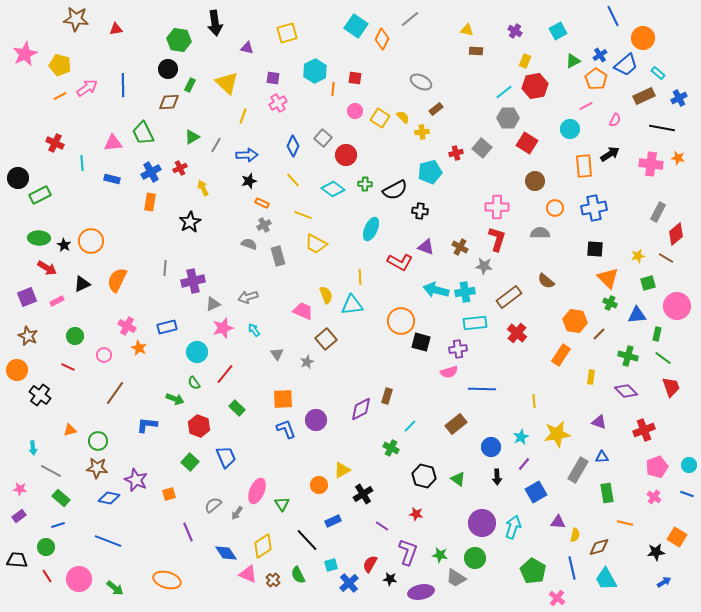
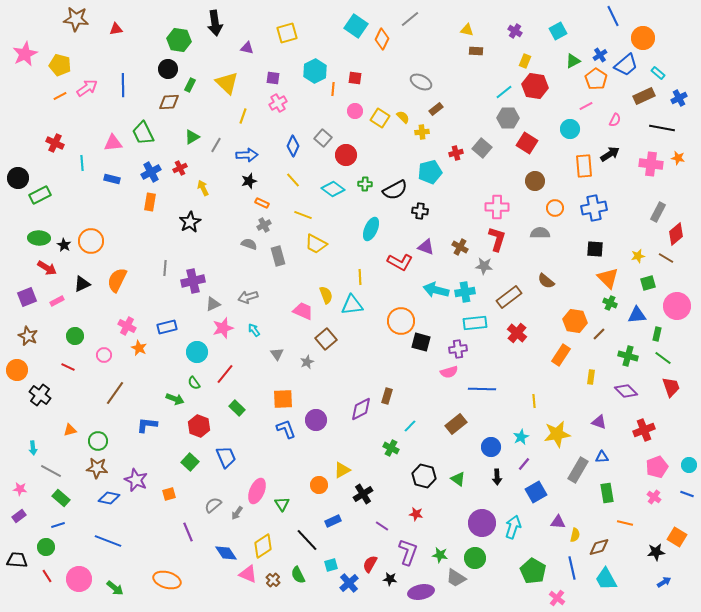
red hexagon at (535, 86): rotated 20 degrees clockwise
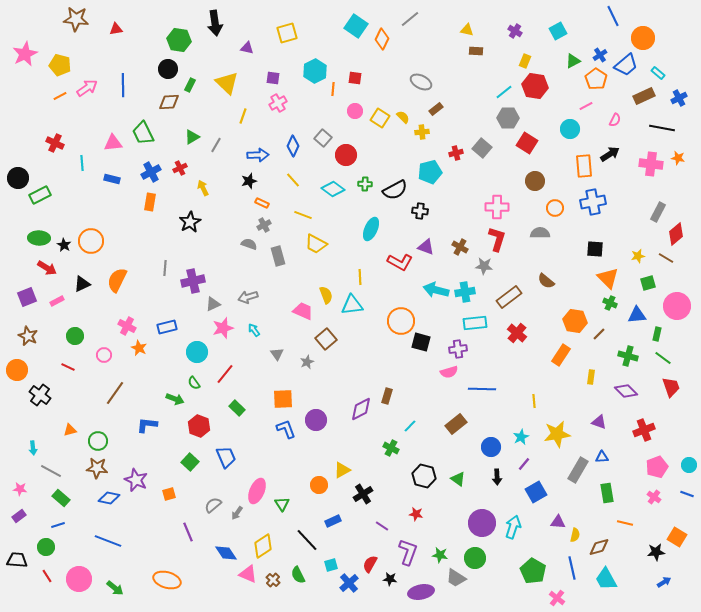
blue arrow at (247, 155): moved 11 px right
blue cross at (594, 208): moved 1 px left, 6 px up
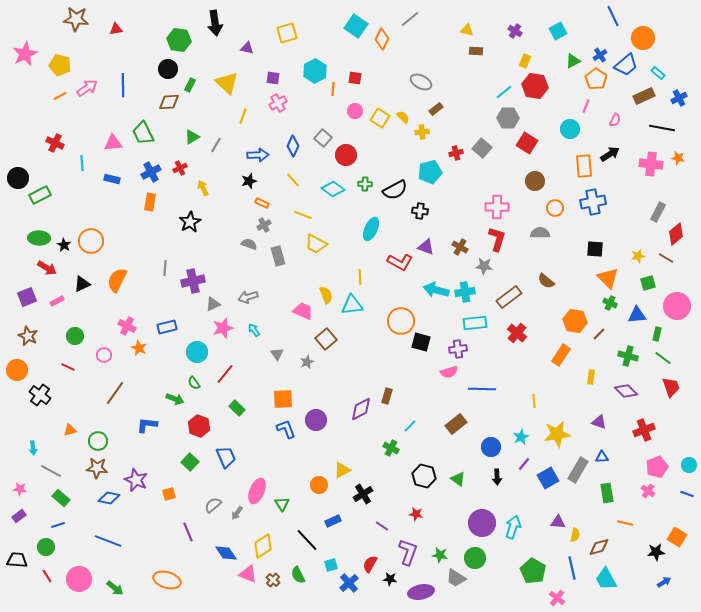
pink line at (586, 106): rotated 40 degrees counterclockwise
blue square at (536, 492): moved 12 px right, 14 px up
pink cross at (654, 497): moved 6 px left, 6 px up
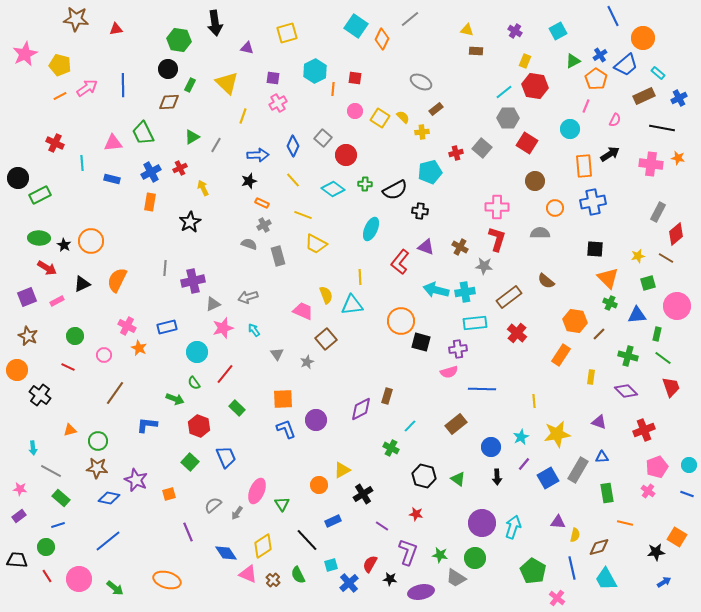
red L-shape at (400, 262): rotated 100 degrees clockwise
blue line at (108, 541): rotated 60 degrees counterclockwise
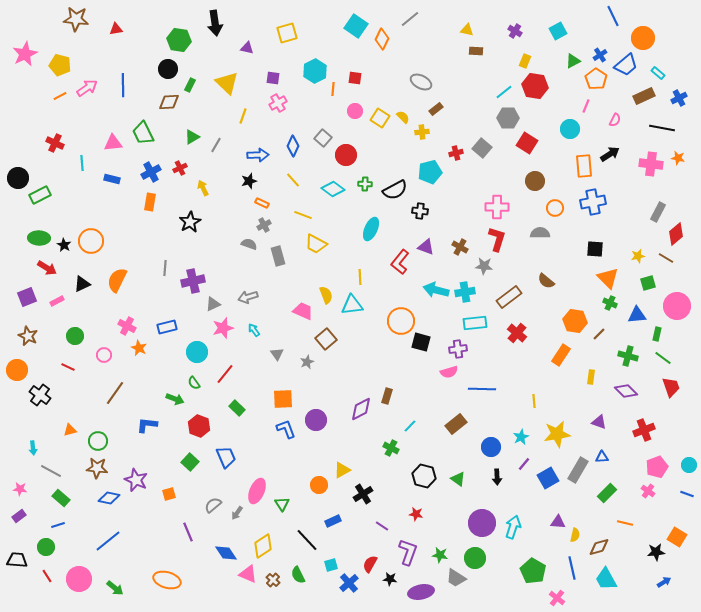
green rectangle at (607, 493): rotated 54 degrees clockwise
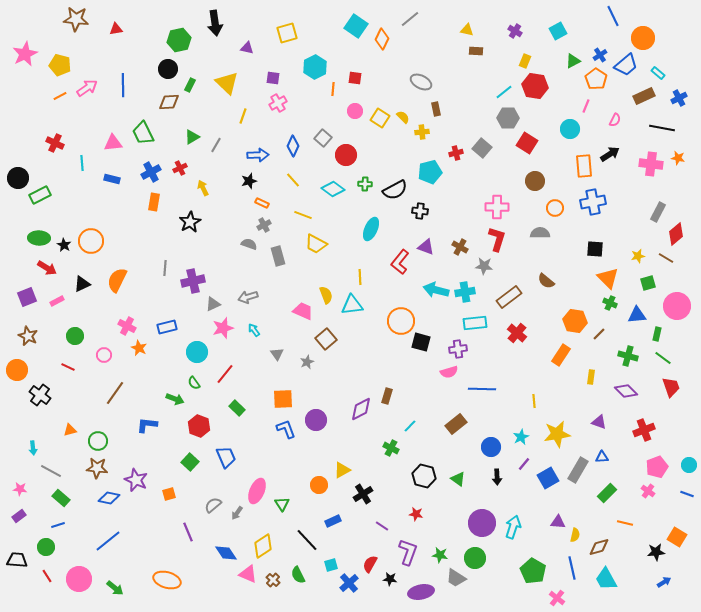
green hexagon at (179, 40): rotated 20 degrees counterclockwise
cyan hexagon at (315, 71): moved 4 px up
brown rectangle at (436, 109): rotated 64 degrees counterclockwise
orange rectangle at (150, 202): moved 4 px right
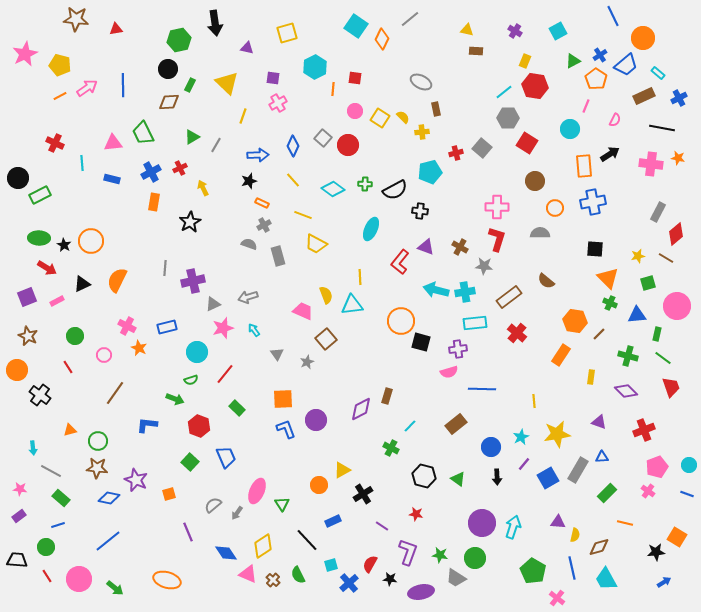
red circle at (346, 155): moved 2 px right, 10 px up
red line at (68, 367): rotated 32 degrees clockwise
green semicircle at (194, 383): moved 3 px left, 3 px up; rotated 72 degrees counterclockwise
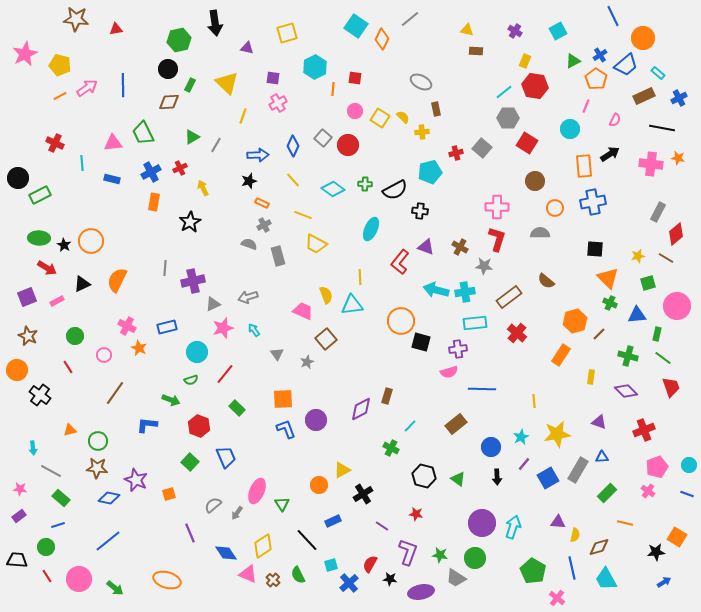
orange hexagon at (575, 321): rotated 25 degrees counterclockwise
green arrow at (175, 399): moved 4 px left, 1 px down
purple line at (188, 532): moved 2 px right, 1 px down
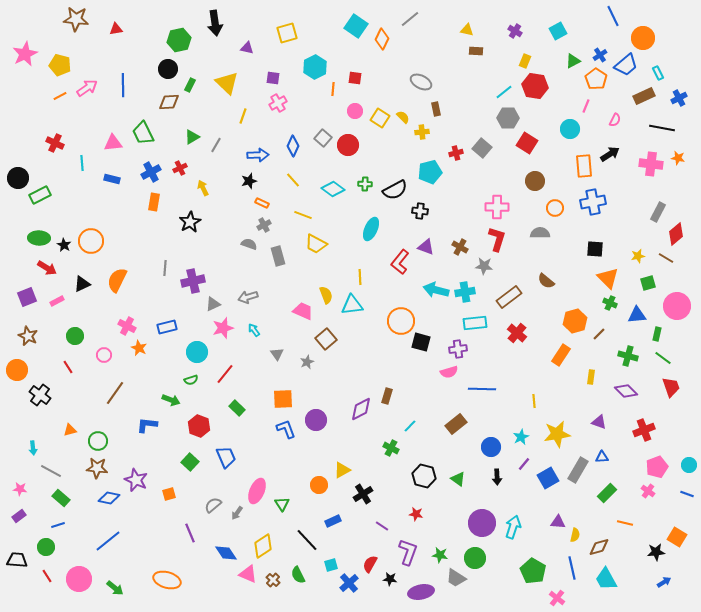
cyan rectangle at (658, 73): rotated 24 degrees clockwise
